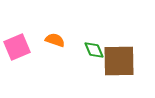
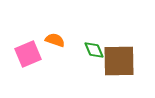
pink square: moved 11 px right, 7 px down
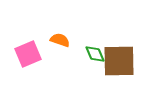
orange semicircle: moved 5 px right
green diamond: moved 1 px right, 4 px down
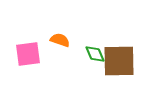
pink square: rotated 16 degrees clockwise
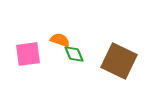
green diamond: moved 21 px left
brown square: rotated 27 degrees clockwise
